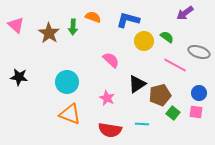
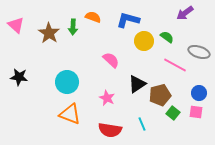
cyan line: rotated 64 degrees clockwise
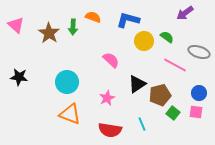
pink star: rotated 21 degrees clockwise
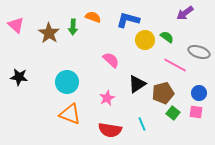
yellow circle: moved 1 px right, 1 px up
brown pentagon: moved 3 px right, 2 px up
